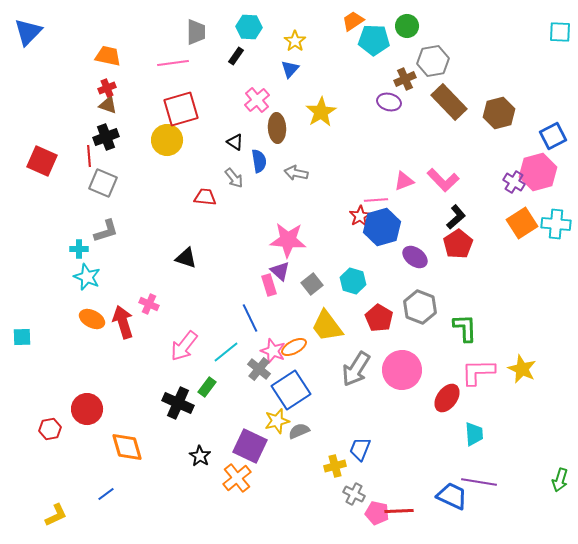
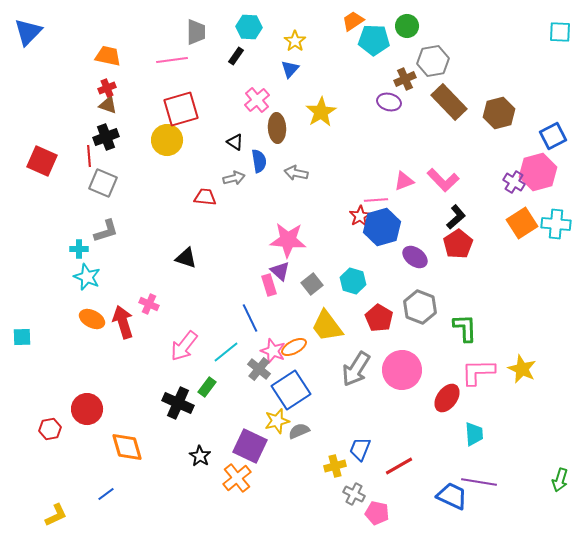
pink line at (173, 63): moved 1 px left, 3 px up
gray arrow at (234, 178): rotated 65 degrees counterclockwise
red line at (399, 511): moved 45 px up; rotated 28 degrees counterclockwise
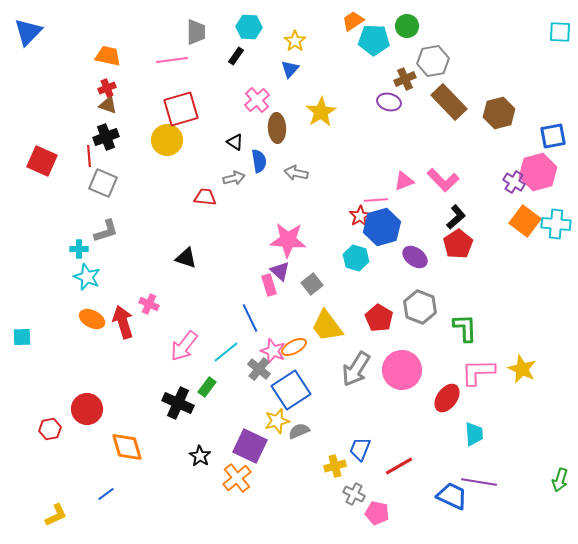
blue square at (553, 136): rotated 16 degrees clockwise
orange square at (522, 223): moved 3 px right, 2 px up; rotated 20 degrees counterclockwise
cyan hexagon at (353, 281): moved 3 px right, 23 px up
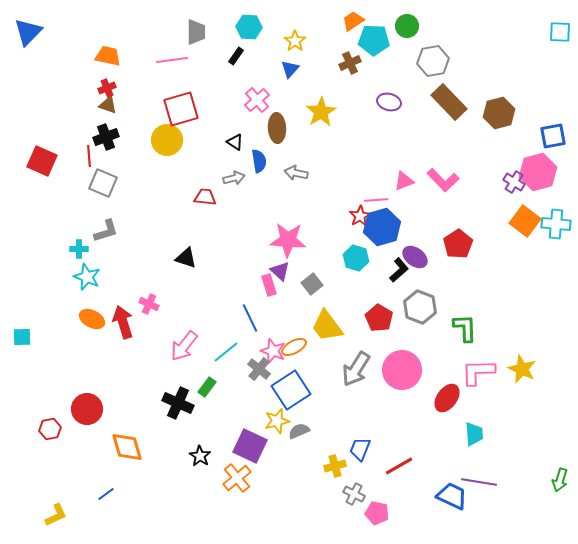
brown cross at (405, 79): moved 55 px left, 16 px up
black L-shape at (456, 217): moved 57 px left, 53 px down
